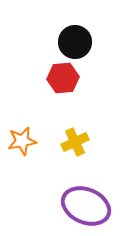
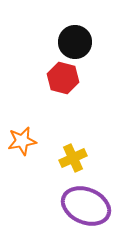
red hexagon: rotated 20 degrees clockwise
yellow cross: moved 2 px left, 16 px down
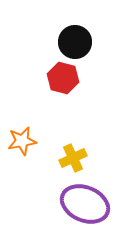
purple ellipse: moved 1 px left, 2 px up
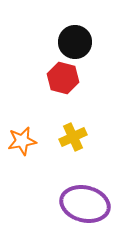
yellow cross: moved 21 px up
purple ellipse: rotated 9 degrees counterclockwise
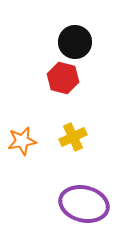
purple ellipse: moved 1 px left
